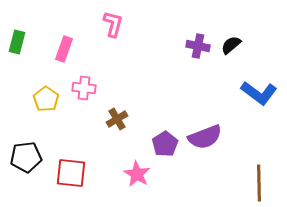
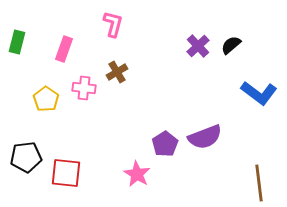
purple cross: rotated 35 degrees clockwise
brown cross: moved 47 px up
red square: moved 5 px left
brown line: rotated 6 degrees counterclockwise
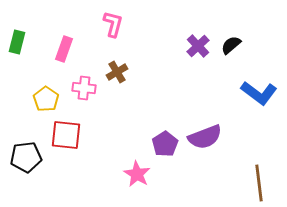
red square: moved 38 px up
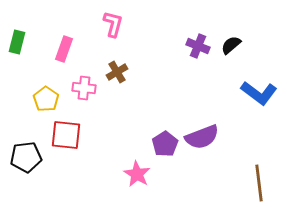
purple cross: rotated 25 degrees counterclockwise
purple semicircle: moved 3 px left
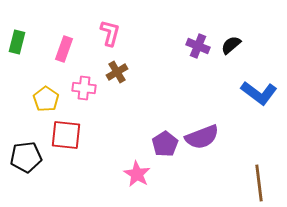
pink L-shape: moved 3 px left, 9 px down
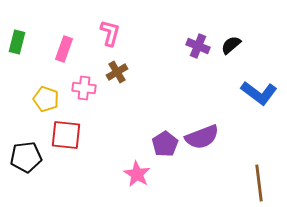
yellow pentagon: rotated 15 degrees counterclockwise
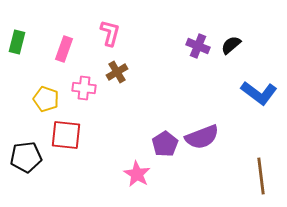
brown line: moved 2 px right, 7 px up
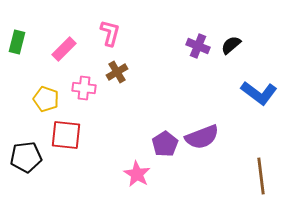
pink rectangle: rotated 25 degrees clockwise
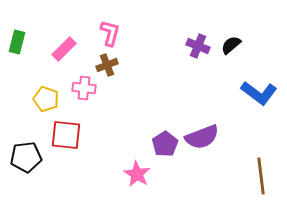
brown cross: moved 10 px left, 7 px up; rotated 10 degrees clockwise
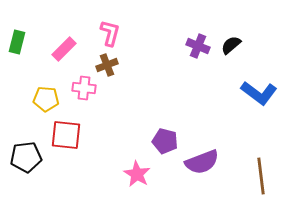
yellow pentagon: rotated 15 degrees counterclockwise
purple semicircle: moved 25 px down
purple pentagon: moved 3 px up; rotated 25 degrees counterclockwise
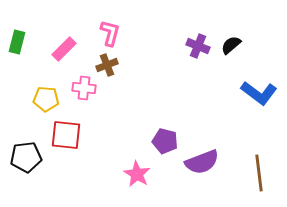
brown line: moved 2 px left, 3 px up
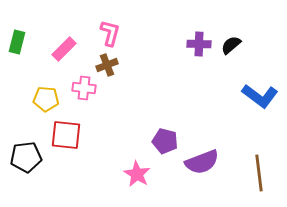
purple cross: moved 1 px right, 2 px up; rotated 20 degrees counterclockwise
blue L-shape: moved 1 px right, 3 px down
